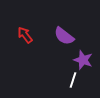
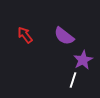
purple star: rotated 24 degrees clockwise
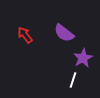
purple semicircle: moved 3 px up
purple star: moved 2 px up
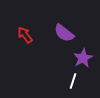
white line: moved 1 px down
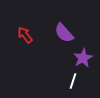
purple semicircle: rotated 10 degrees clockwise
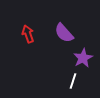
red arrow: moved 3 px right, 1 px up; rotated 18 degrees clockwise
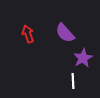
purple semicircle: moved 1 px right
white line: rotated 21 degrees counterclockwise
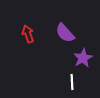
white line: moved 1 px left, 1 px down
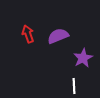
purple semicircle: moved 7 px left, 3 px down; rotated 110 degrees clockwise
white line: moved 2 px right, 4 px down
